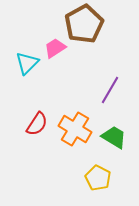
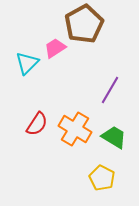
yellow pentagon: moved 4 px right
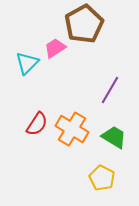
orange cross: moved 3 px left
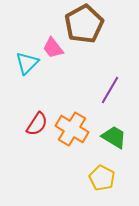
pink trapezoid: moved 2 px left; rotated 95 degrees counterclockwise
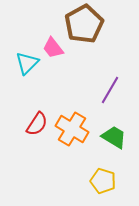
yellow pentagon: moved 1 px right, 3 px down; rotated 10 degrees counterclockwise
